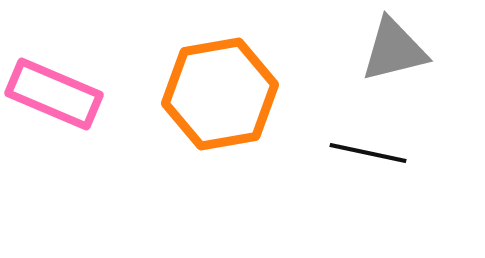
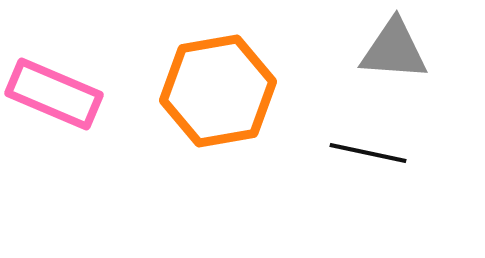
gray triangle: rotated 18 degrees clockwise
orange hexagon: moved 2 px left, 3 px up
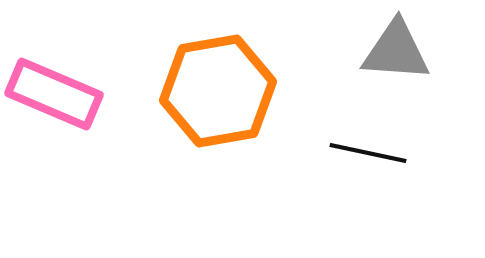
gray triangle: moved 2 px right, 1 px down
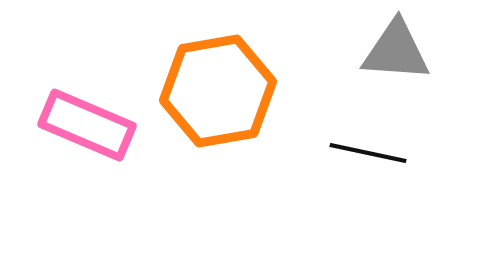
pink rectangle: moved 33 px right, 31 px down
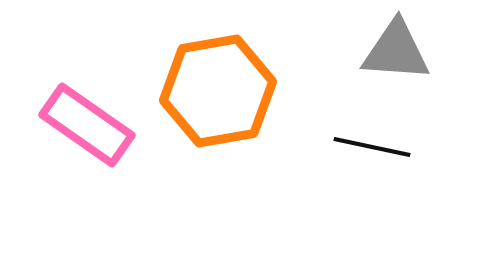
pink rectangle: rotated 12 degrees clockwise
black line: moved 4 px right, 6 px up
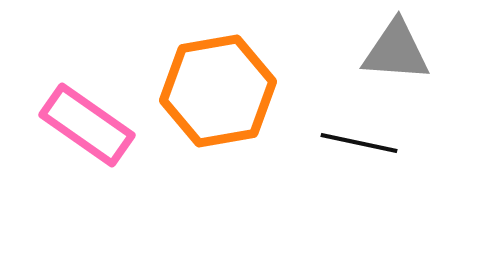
black line: moved 13 px left, 4 px up
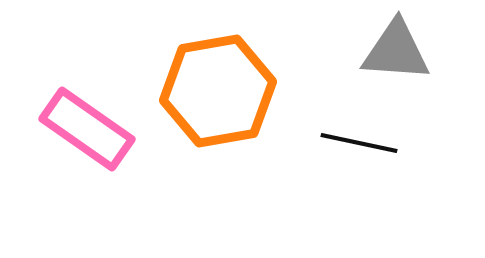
pink rectangle: moved 4 px down
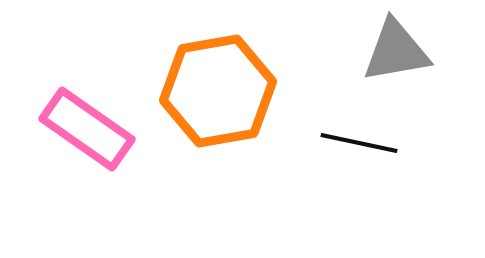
gray triangle: rotated 14 degrees counterclockwise
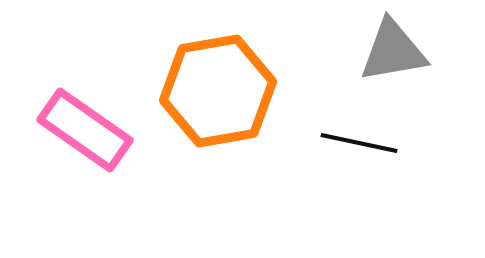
gray triangle: moved 3 px left
pink rectangle: moved 2 px left, 1 px down
